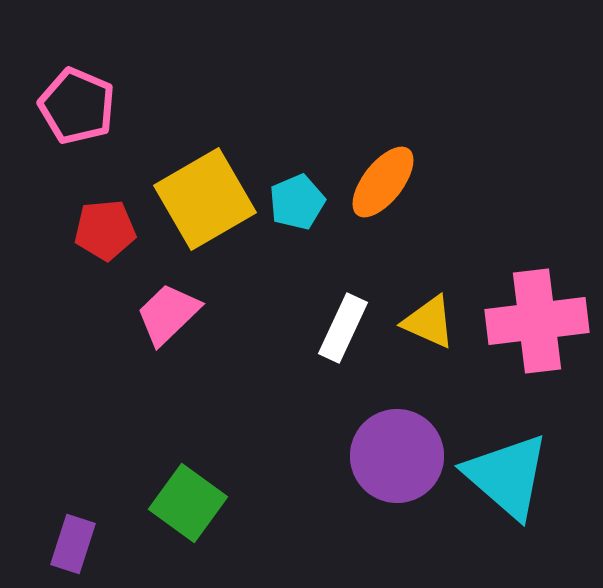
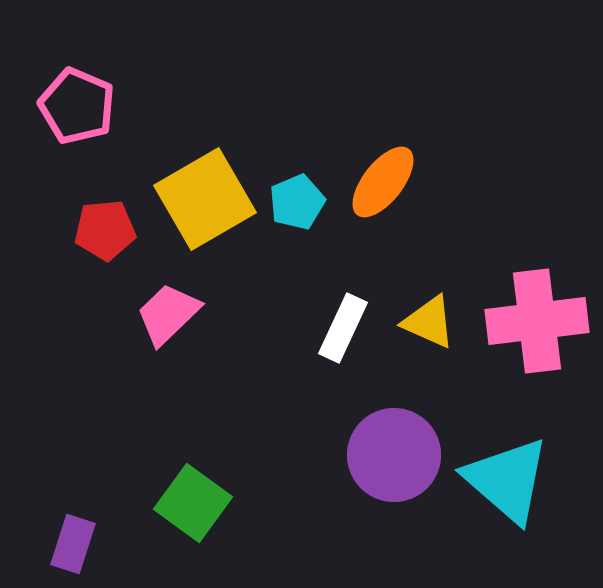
purple circle: moved 3 px left, 1 px up
cyan triangle: moved 4 px down
green square: moved 5 px right
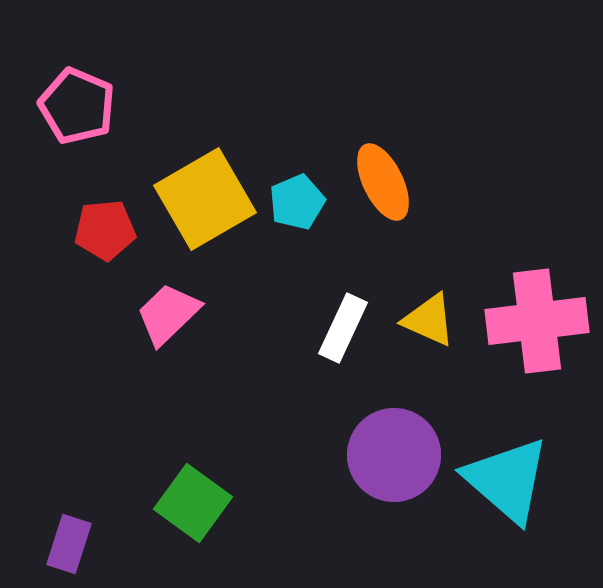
orange ellipse: rotated 64 degrees counterclockwise
yellow triangle: moved 2 px up
purple rectangle: moved 4 px left
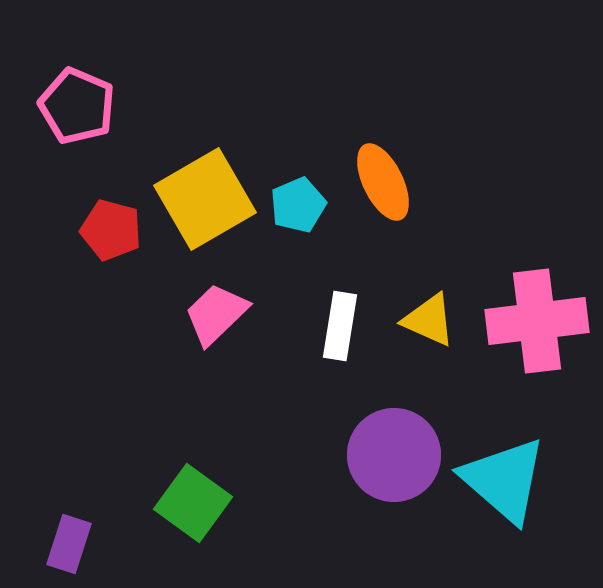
cyan pentagon: moved 1 px right, 3 px down
red pentagon: moved 6 px right; rotated 20 degrees clockwise
pink trapezoid: moved 48 px right
white rectangle: moved 3 px left, 2 px up; rotated 16 degrees counterclockwise
cyan triangle: moved 3 px left
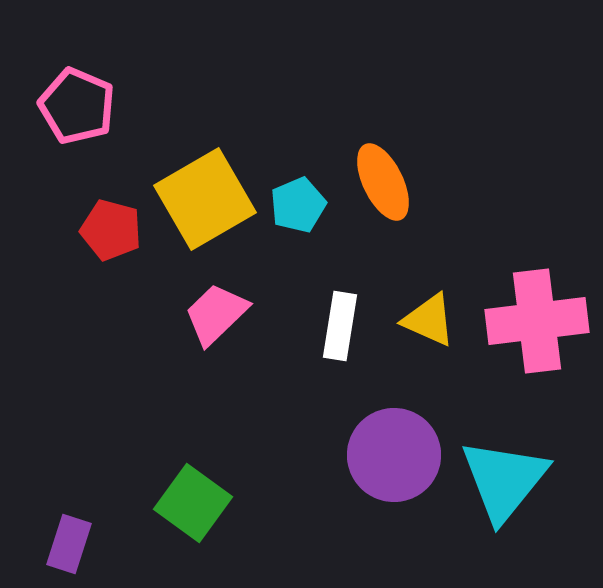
cyan triangle: rotated 28 degrees clockwise
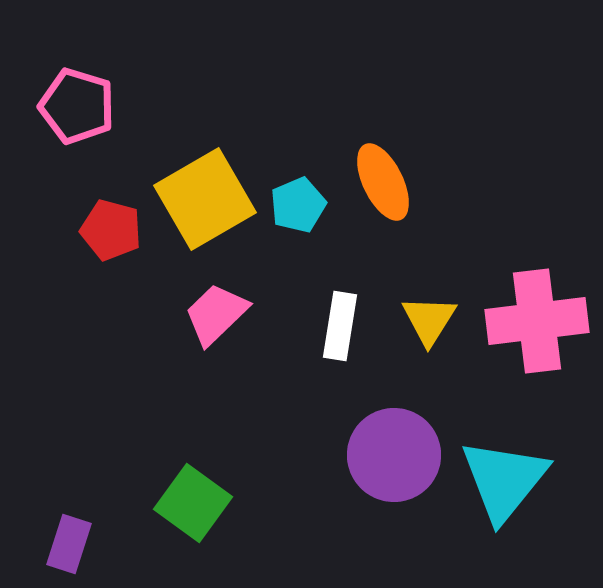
pink pentagon: rotated 6 degrees counterclockwise
yellow triangle: rotated 38 degrees clockwise
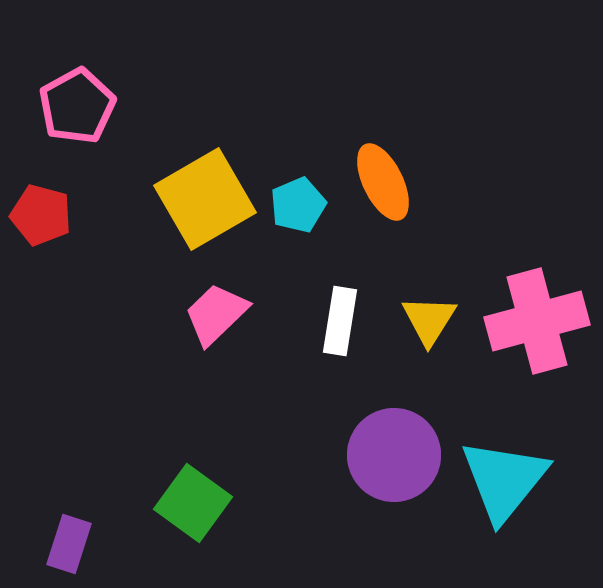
pink pentagon: rotated 26 degrees clockwise
red pentagon: moved 70 px left, 15 px up
pink cross: rotated 8 degrees counterclockwise
white rectangle: moved 5 px up
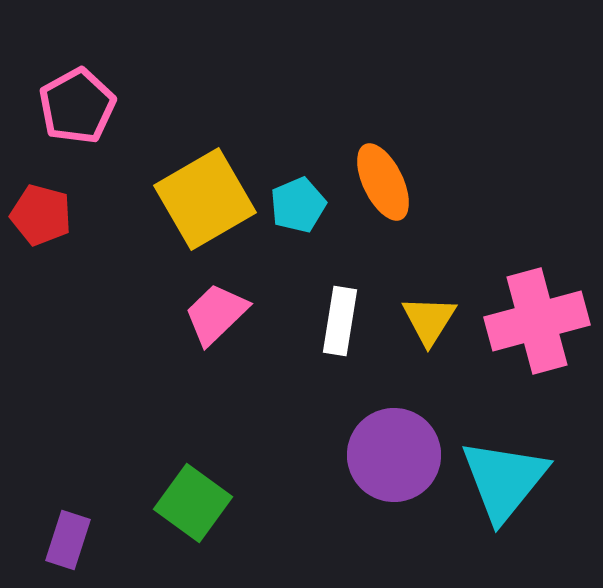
purple rectangle: moved 1 px left, 4 px up
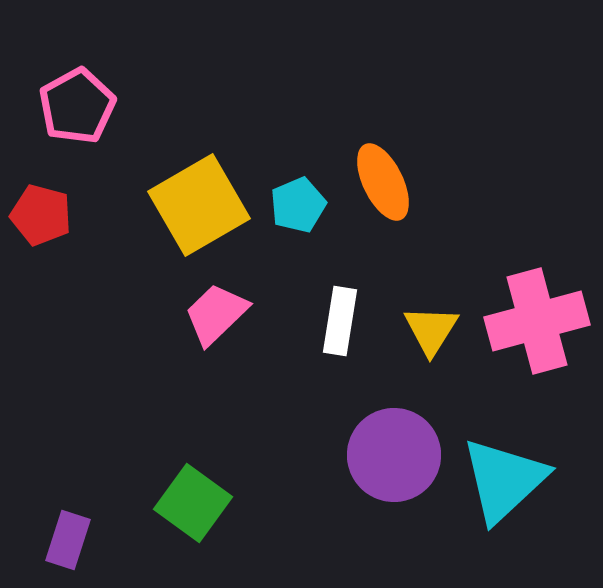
yellow square: moved 6 px left, 6 px down
yellow triangle: moved 2 px right, 10 px down
cyan triangle: rotated 8 degrees clockwise
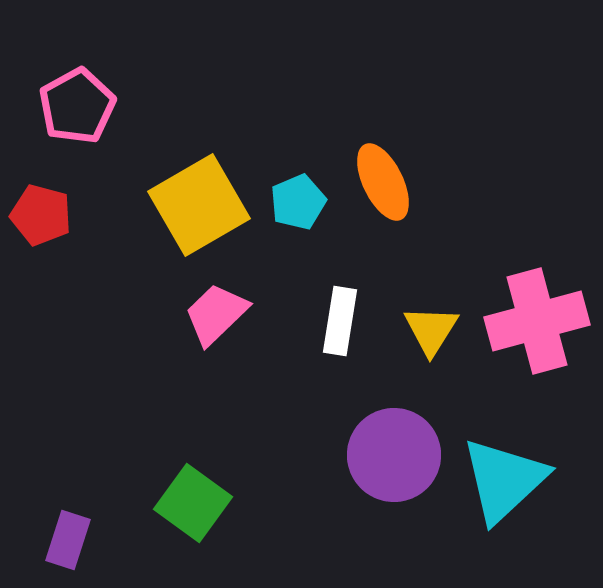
cyan pentagon: moved 3 px up
